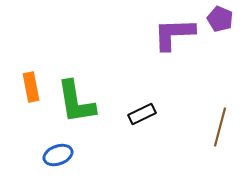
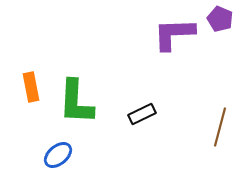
green L-shape: rotated 12 degrees clockwise
blue ellipse: rotated 20 degrees counterclockwise
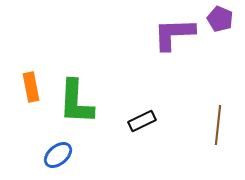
black rectangle: moved 7 px down
brown line: moved 2 px left, 2 px up; rotated 9 degrees counterclockwise
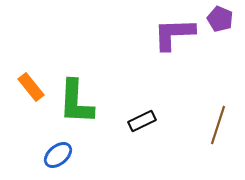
orange rectangle: rotated 28 degrees counterclockwise
brown line: rotated 12 degrees clockwise
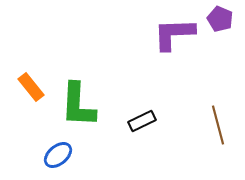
green L-shape: moved 2 px right, 3 px down
brown line: rotated 33 degrees counterclockwise
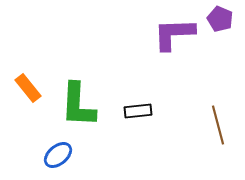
orange rectangle: moved 3 px left, 1 px down
black rectangle: moved 4 px left, 10 px up; rotated 20 degrees clockwise
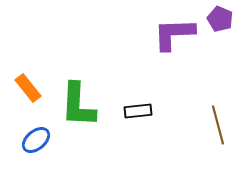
blue ellipse: moved 22 px left, 15 px up
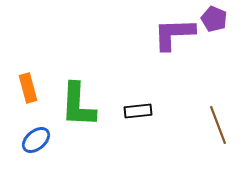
purple pentagon: moved 6 px left
orange rectangle: rotated 24 degrees clockwise
brown line: rotated 6 degrees counterclockwise
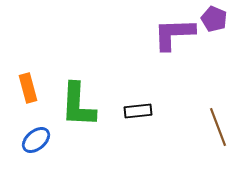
brown line: moved 2 px down
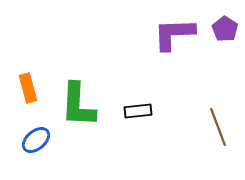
purple pentagon: moved 11 px right, 10 px down; rotated 10 degrees clockwise
